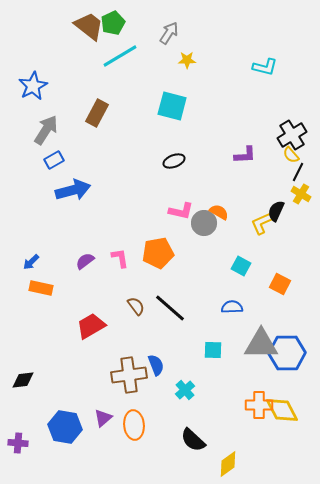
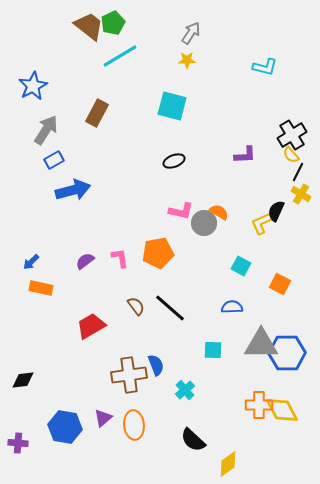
gray arrow at (169, 33): moved 22 px right
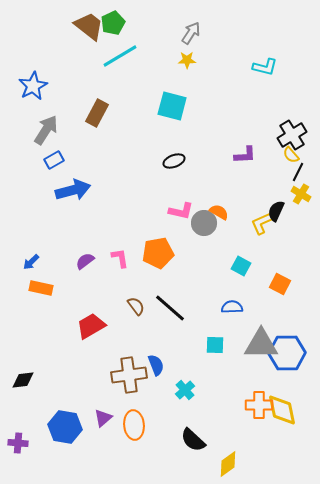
cyan square at (213, 350): moved 2 px right, 5 px up
yellow diamond at (282, 410): rotated 16 degrees clockwise
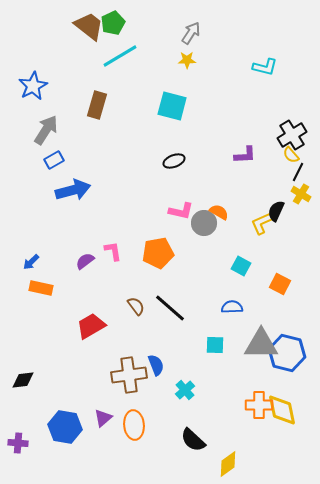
brown rectangle at (97, 113): moved 8 px up; rotated 12 degrees counterclockwise
pink L-shape at (120, 258): moved 7 px left, 7 px up
blue hexagon at (287, 353): rotated 15 degrees clockwise
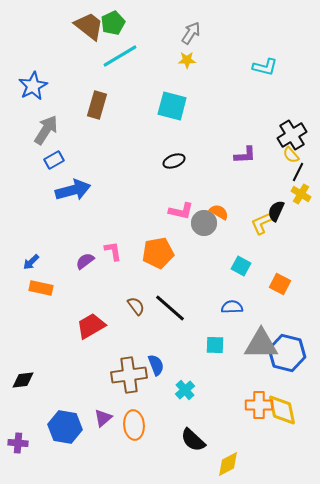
yellow diamond at (228, 464): rotated 8 degrees clockwise
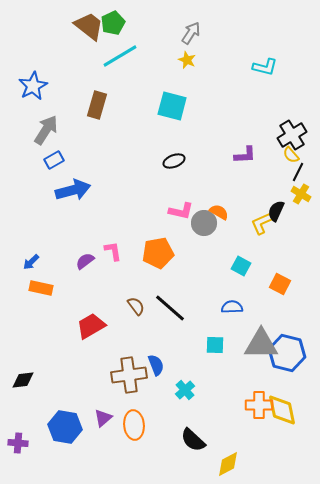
yellow star at (187, 60): rotated 24 degrees clockwise
